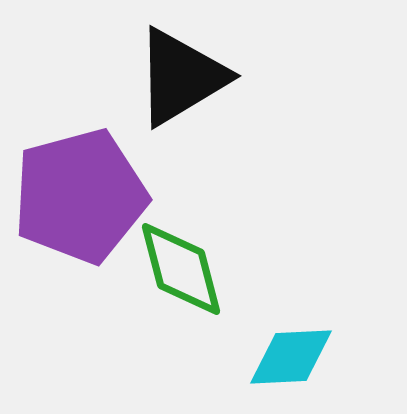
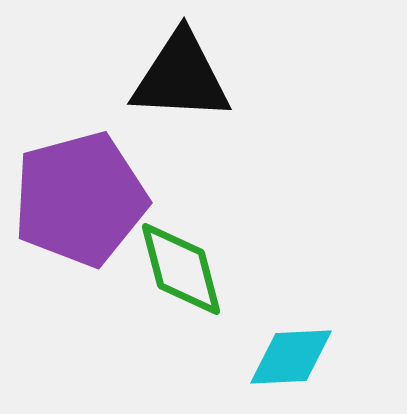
black triangle: rotated 34 degrees clockwise
purple pentagon: moved 3 px down
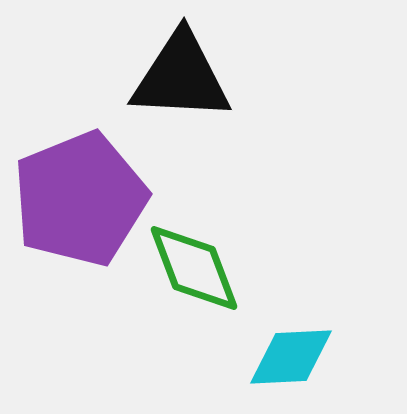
purple pentagon: rotated 7 degrees counterclockwise
green diamond: moved 13 px right, 1 px up; rotated 6 degrees counterclockwise
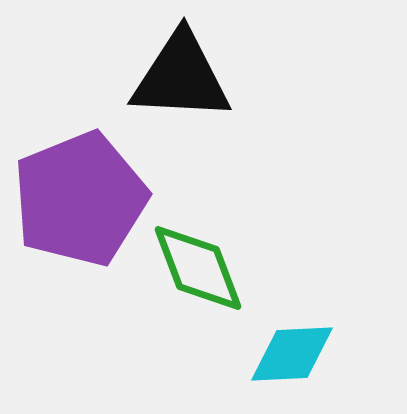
green diamond: moved 4 px right
cyan diamond: moved 1 px right, 3 px up
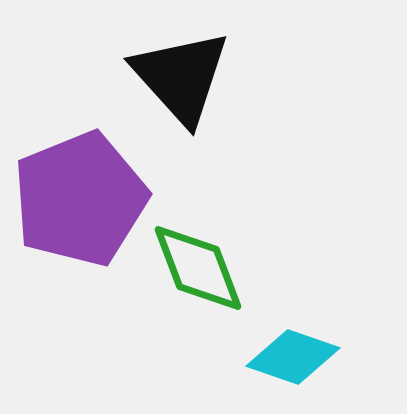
black triangle: rotated 45 degrees clockwise
cyan diamond: moved 1 px right, 3 px down; rotated 22 degrees clockwise
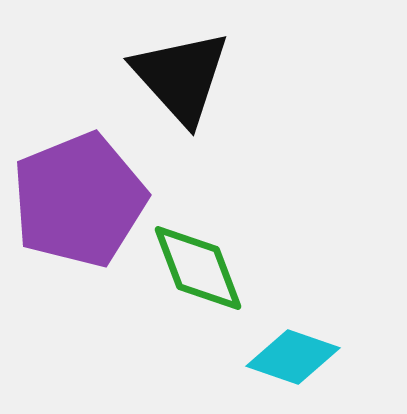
purple pentagon: moved 1 px left, 1 px down
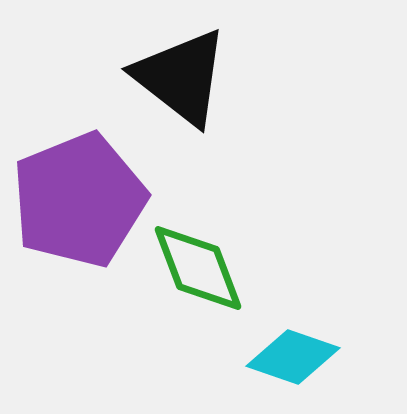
black triangle: rotated 10 degrees counterclockwise
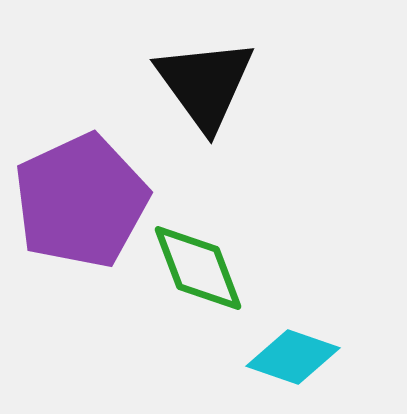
black triangle: moved 24 px right, 7 px down; rotated 16 degrees clockwise
purple pentagon: moved 2 px right, 1 px down; rotated 3 degrees counterclockwise
